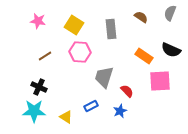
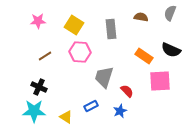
brown semicircle: rotated 24 degrees counterclockwise
pink star: rotated 14 degrees counterclockwise
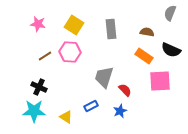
brown semicircle: moved 6 px right, 15 px down
pink star: moved 3 px down; rotated 14 degrees clockwise
pink hexagon: moved 10 px left
red semicircle: moved 2 px left, 1 px up
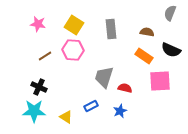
pink hexagon: moved 3 px right, 2 px up
red semicircle: moved 2 px up; rotated 32 degrees counterclockwise
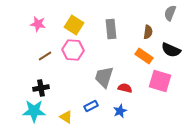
brown semicircle: moved 1 px right; rotated 88 degrees clockwise
pink square: rotated 20 degrees clockwise
black cross: moved 2 px right, 1 px down; rotated 35 degrees counterclockwise
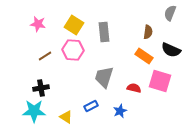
gray rectangle: moved 7 px left, 3 px down
red semicircle: moved 9 px right
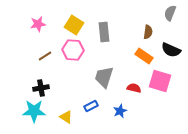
pink star: rotated 21 degrees counterclockwise
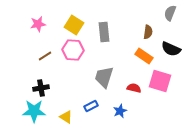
black semicircle: moved 1 px up
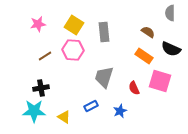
gray semicircle: rotated 21 degrees counterclockwise
brown semicircle: rotated 64 degrees counterclockwise
red semicircle: rotated 128 degrees counterclockwise
yellow triangle: moved 2 px left
